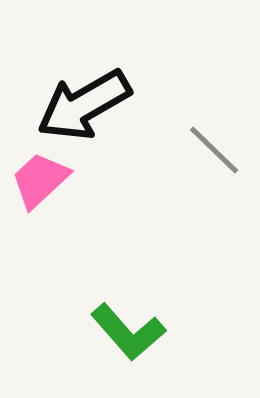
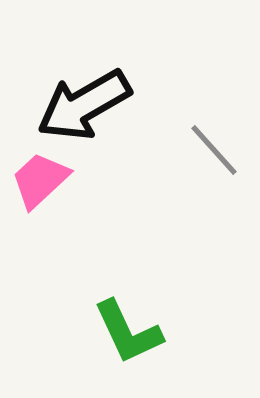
gray line: rotated 4 degrees clockwise
green L-shape: rotated 16 degrees clockwise
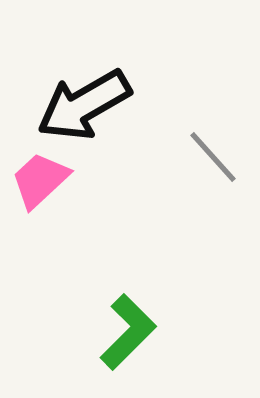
gray line: moved 1 px left, 7 px down
green L-shape: rotated 110 degrees counterclockwise
